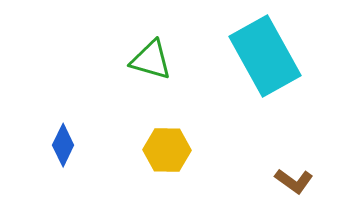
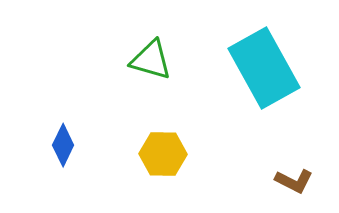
cyan rectangle: moved 1 px left, 12 px down
yellow hexagon: moved 4 px left, 4 px down
brown L-shape: rotated 9 degrees counterclockwise
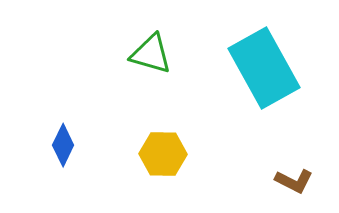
green triangle: moved 6 px up
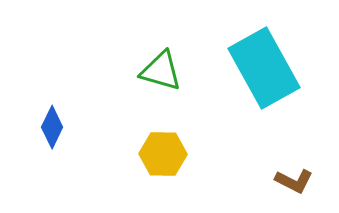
green triangle: moved 10 px right, 17 px down
blue diamond: moved 11 px left, 18 px up
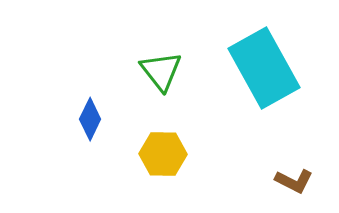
green triangle: rotated 36 degrees clockwise
blue diamond: moved 38 px right, 8 px up
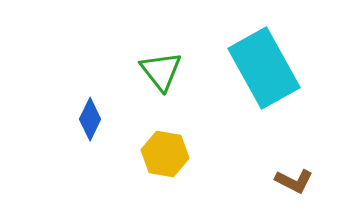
yellow hexagon: moved 2 px right; rotated 9 degrees clockwise
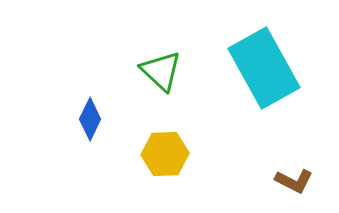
green triangle: rotated 9 degrees counterclockwise
yellow hexagon: rotated 12 degrees counterclockwise
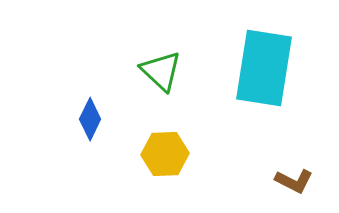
cyan rectangle: rotated 38 degrees clockwise
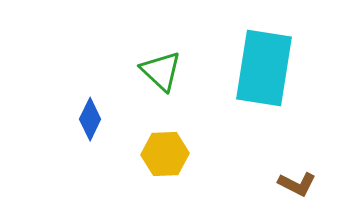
brown L-shape: moved 3 px right, 3 px down
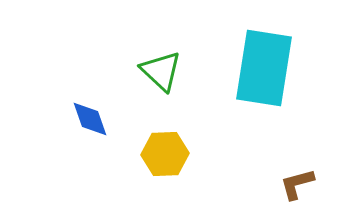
blue diamond: rotated 45 degrees counterclockwise
brown L-shape: rotated 138 degrees clockwise
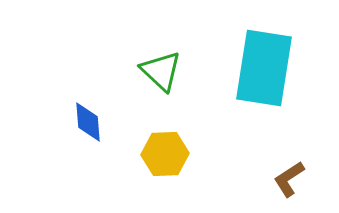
blue diamond: moved 2 px left, 3 px down; rotated 15 degrees clockwise
brown L-shape: moved 8 px left, 5 px up; rotated 18 degrees counterclockwise
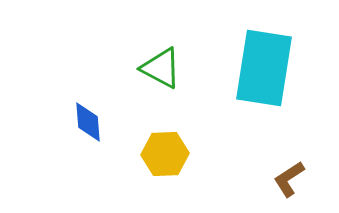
green triangle: moved 3 px up; rotated 15 degrees counterclockwise
